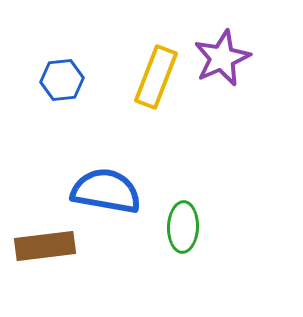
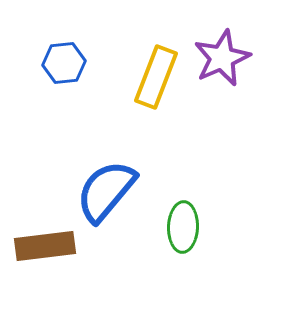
blue hexagon: moved 2 px right, 17 px up
blue semicircle: rotated 60 degrees counterclockwise
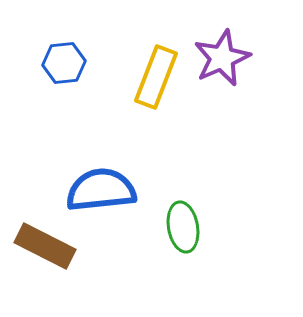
blue semicircle: moved 5 px left, 1 px up; rotated 44 degrees clockwise
green ellipse: rotated 12 degrees counterclockwise
brown rectangle: rotated 34 degrees clockwise
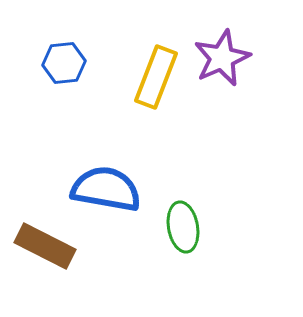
blue semicircle: moved 5 px right, 1 px up; rotated 16 degrees clockwise
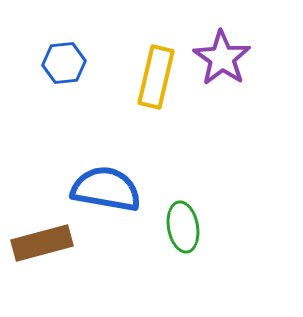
purple star: rotated 14 degrees counterclockwise
yellow rectangle: rotated 8 degrees counterclockwise
brown rectangle: moved 3 px left, 3 px up; rotated 42 degrees counterclockwise
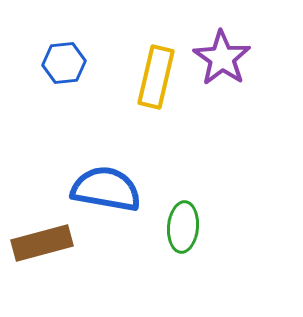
green ellipse: rotated 15 degrees clockwise
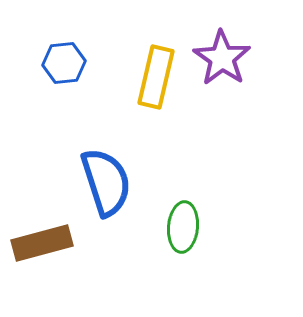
blue semicircle: moved 7 px up; rotated 62 degrees clockwise
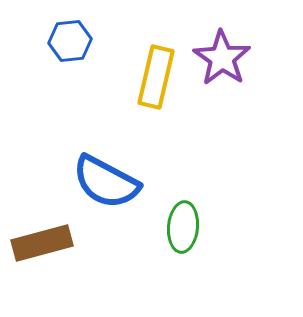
blue hexagon: moved 6 px right, 22 px up
blue semicircle: rotated 136 degrees clockwise
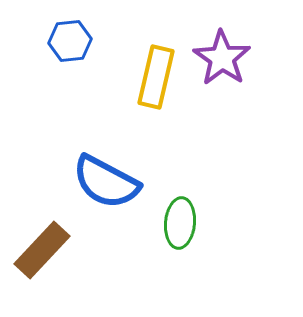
green ellipse: moved 3 px left, 4 px up
brown rectangle: moved 7 px down; rotated 32 degrees counterclockwise
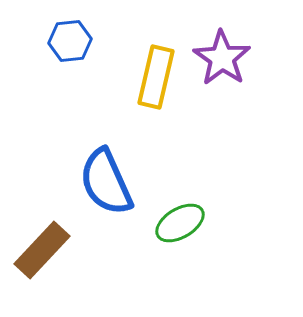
blue semicircle: rotated 38 degrees clockwise
green ellipse: rotated 54 degrees clockwise
